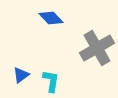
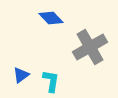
gray cross: moved 7 px left, 1 px up
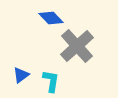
gray cross: moved 13 px left, 1 px up; rotated 12 degrees counterclockwise
